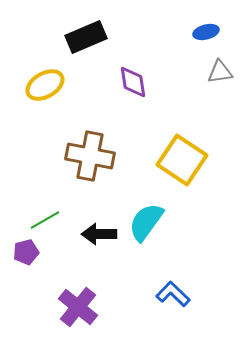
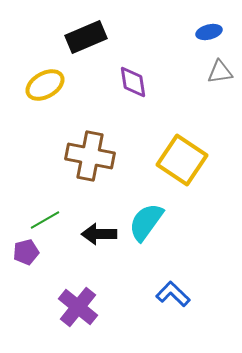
blue ellipse: moved 3 px right
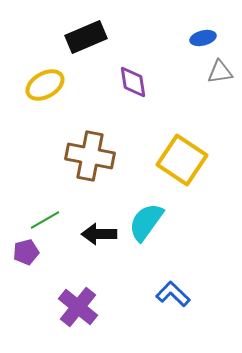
blue ellipse: moved 6 px left, 6 px down
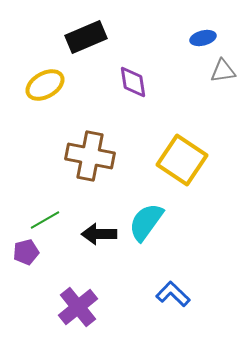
gray triangle: moved 3 px right, 1 px up
purple cross: rotated 12 degrees clockwise
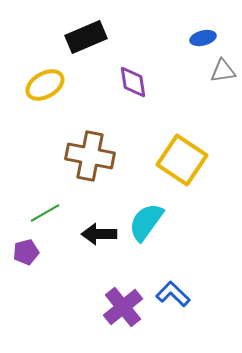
green line: moved 7 px up
purple cross: moved 45 px right
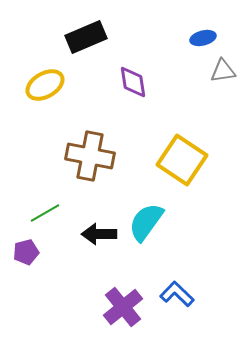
blue L-shape: moved 4 px right
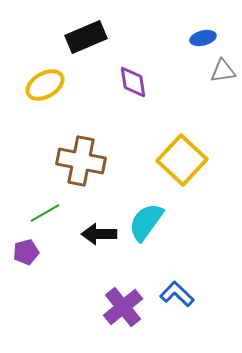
brown cross: moved 9 px left, 5 px down
yellow square: rotated 9 degrees clockwise
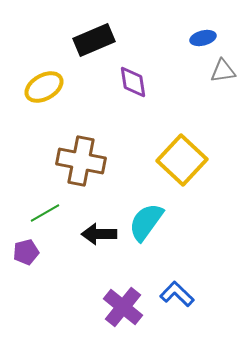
black rectangle: moved 8 px right, 3 px down
yellow ellipse: moved 1 px left, 2 px down
purple cross: rotated 12 degrees counterclockwise
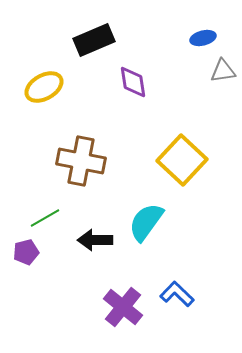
green line: moved 5 px down
black arrow: moved 4 px left, 6 px down
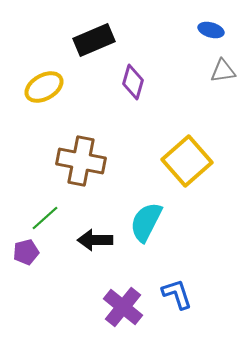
blue ellipse: moved 8 px right, 8 px up; rotated 30 degrees clockwise
purple diamond: rotated 24 degrees clockwise
yellow square: moved 5 px right, 1 px down; rotated 6 degrees clockwise
green line: rotated 12 degrees counterclockwise
cyan semicircle: rotated 9 degrees counterclockwise
blue L-shape: rotated 28 degrees clockwise
